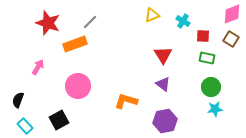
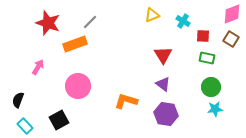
purple hexagon: moved 1 px right, 7 px up; rotated 20 degrees clockwise
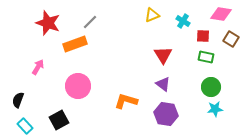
pink diamond: moved 11 px left; rotated 30 degrees clockwise
green rectangle: moved 1 px left, 1 px up
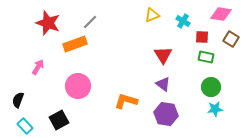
red square: moved 1 px left, 1 px down
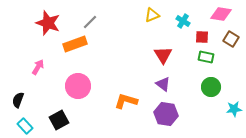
cyan star: moved 19 px right
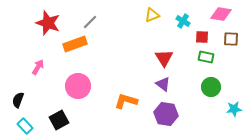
brown square: rotated 28 degrees counterclockwise
red triangle: moved 1 px right, 3 px down
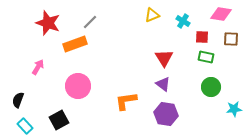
orange L-shape: rotated 25 degrees counterclockwise
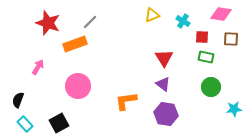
black square: moved 3 px down
cyan rectangle: moved 2 px up
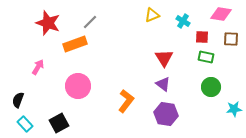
orange L-shape: rotated 135 degrees clockwise
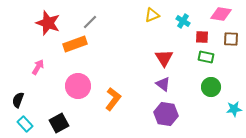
orange L-shape: moved 13 px left, 2 px up
